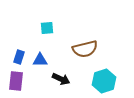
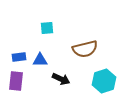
blue rectangle: rotated 64 degrees clockwise
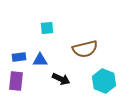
cyan hexagon: rotated 20 degrees counterclockwise
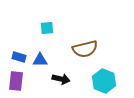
blue rectangle: rotated 24 degrees clockwise
black arrow: rotated 12 degrees counterclockwise
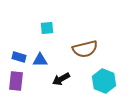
black arrow: rotated 138 degrees clockwise
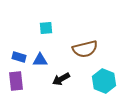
cyan square: moved 1 px left
purple rectangle: rotated 12 degrees counterclockwise
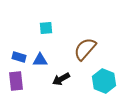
brown semicircle: rotated 145 degrees clockwise
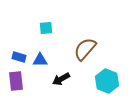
cyan hexagon: moved 3 px right
